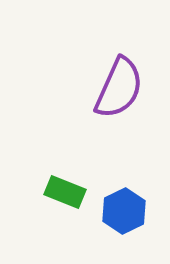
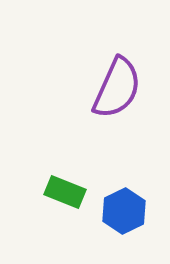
purple semicircle: moved 2 px left
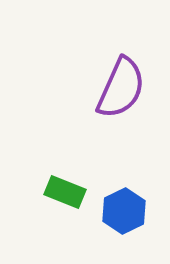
purple semicircle: moved 4 px right
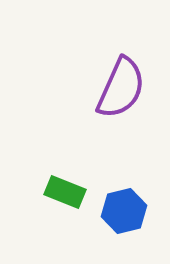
blue hexagon: rotated 12 degrees clockwise
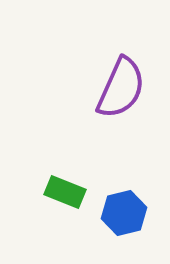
blue hexagon: moved 2 px down
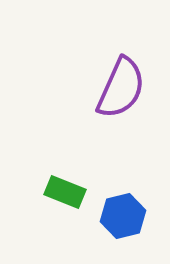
blue hexagon: moved 1 px left, 3 px down
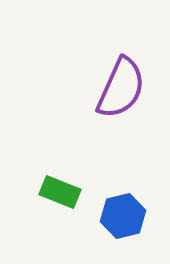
green rectangle: moved 5 px left
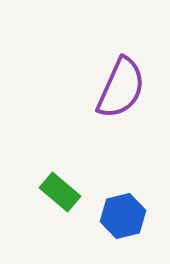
green rectangle: rotated 18 degrees clockwise
